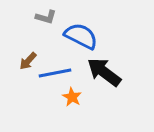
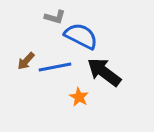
gray L-shape: moved 9 px right
brown arrow: moved 2 px left
blue line: moved 6 px up
orange star: moved 7 px right
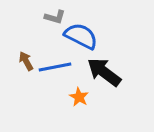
brown arrow: rotated 108 degrees clockwise
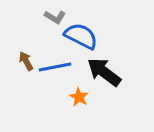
gray L-shape: rotated 15 degrees clockwise
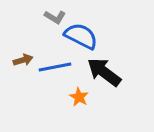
brown arrow: moved 3 px left, 1 px up; rotated 102 degrees clockwise
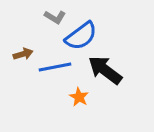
blue semicircle: rotated 116 degrees clockwise
brown arrow: moved 6 px up
black arrow: moved 1 px right, 2 px up
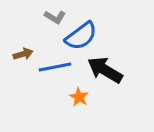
black arrow: rotated 6 degrees counterclockwise
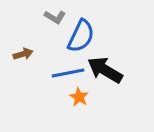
blue semicircle: rotated 28 degrees counterclockwise
blue line: moved 13 px right, 6 px down
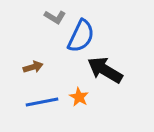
brown arrow: moved 10 px right, 13 px down
blue line: moved 26 px left, 29 px down
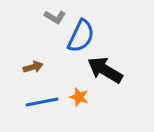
orange star: rotated 12 degrees counterclockwise
